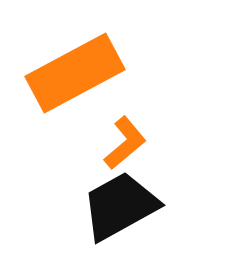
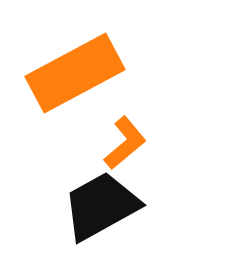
black trapezoid: moved 19 px left
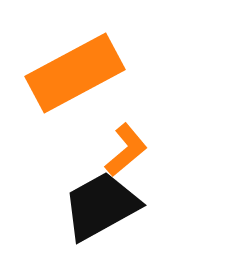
orange L-shape: moved 1 px right, 7 px down
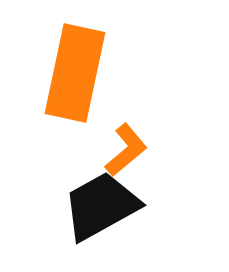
orange rectangle: rotated 50 degrees counterclockwise
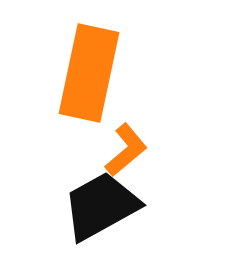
orange rectangle: moved 14 px right
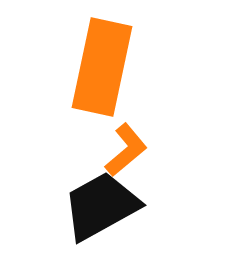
orange rectangle: moved 13 px right, 6 px up
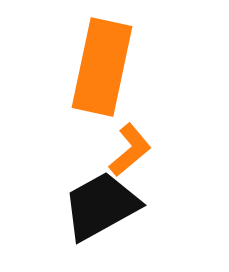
orange L-shape: moved 4 px right
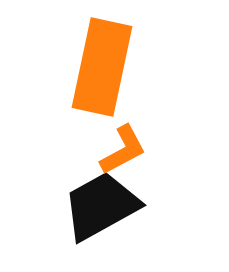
orange L-shape: moved 7 px left; rotated 12 degrees clockwise
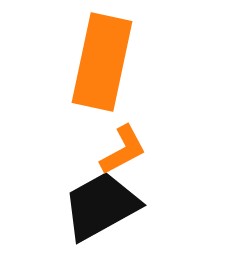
orange rectangle: moved 5 px up
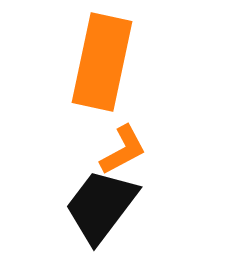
black trapezoid: rotated 24 degrees counterclockwise
